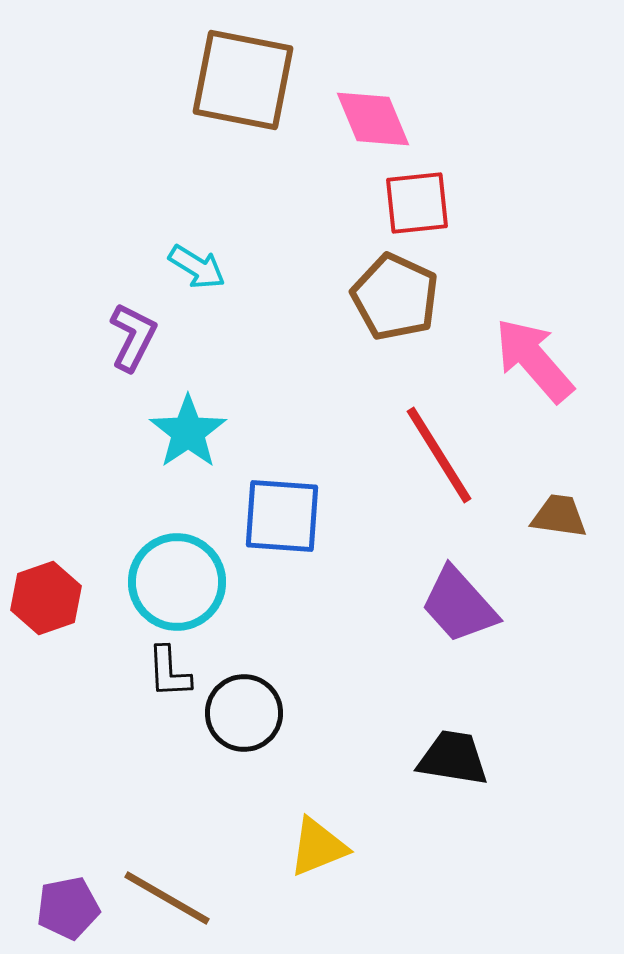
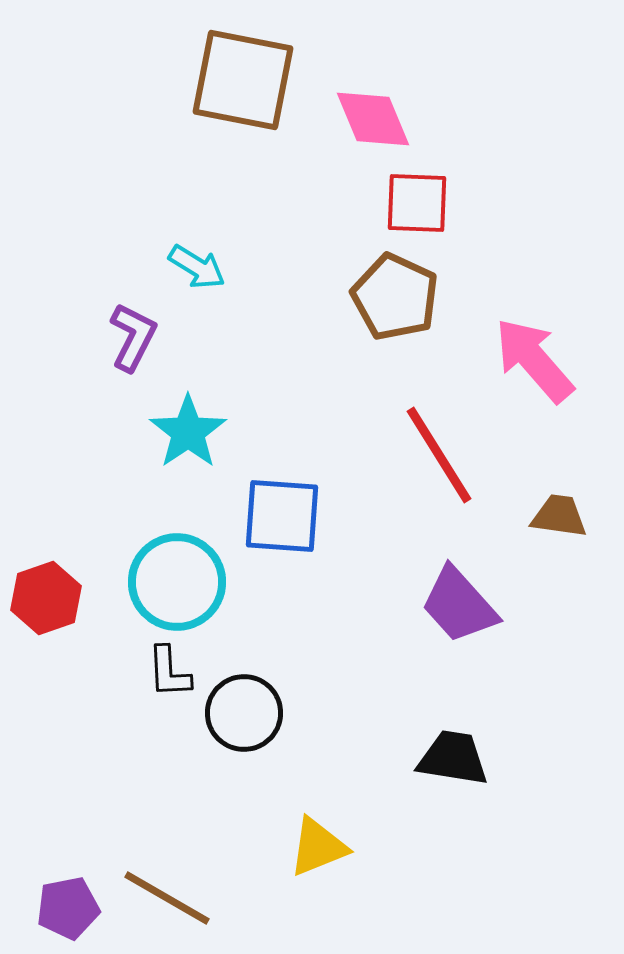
red square: rotated 8 degrees clockwise
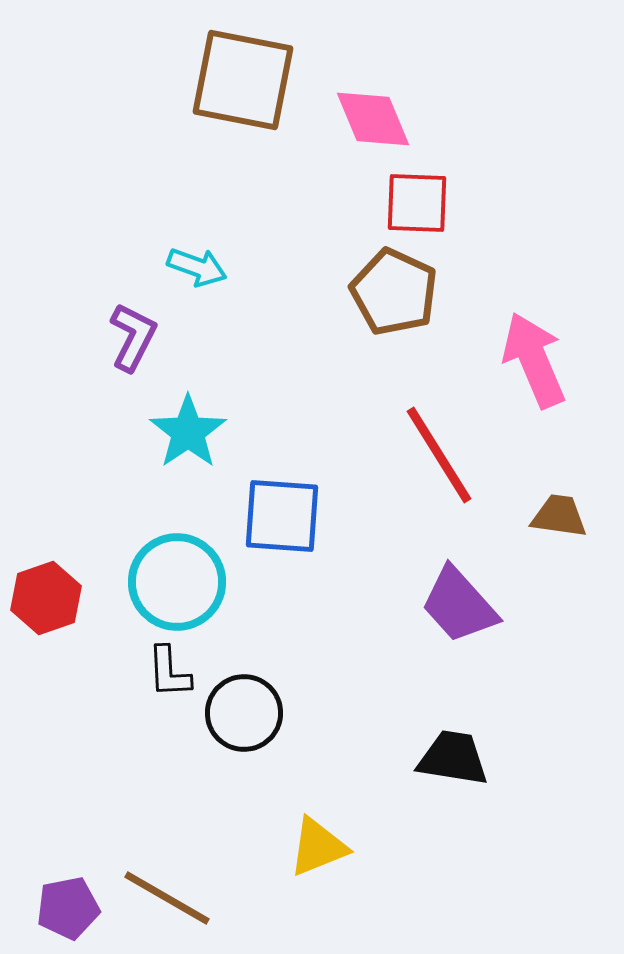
cyan arrow: rotated 12 degrees counterclockwise
brown pentagon: moved 1 px left, 5 px up
pink arrow: rotated 18 degrees clockwise
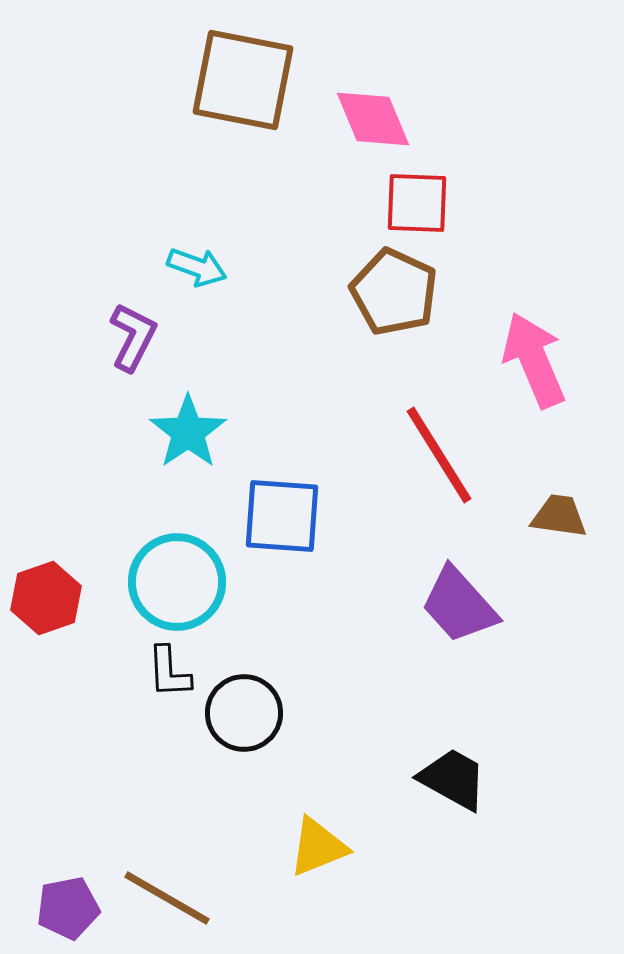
black trapezoid: moved 21 px down; rotated 20 degrees clockwise
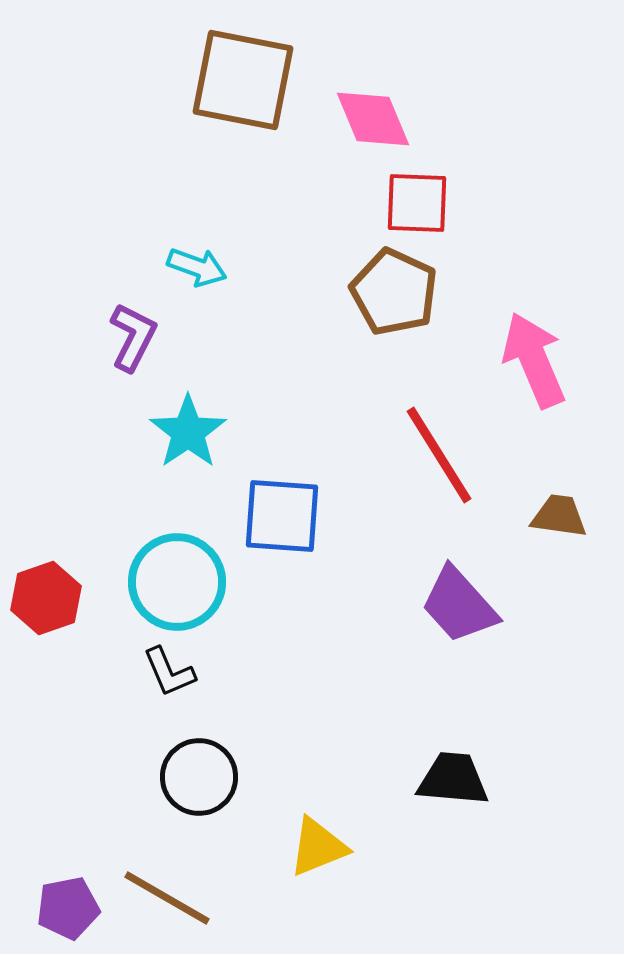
black L-shape: rotated 20 degrees counterclockwise
black circle: moved 45 px left, 64 px down
black trapezoid: rotated 24 degrees counterclockwise
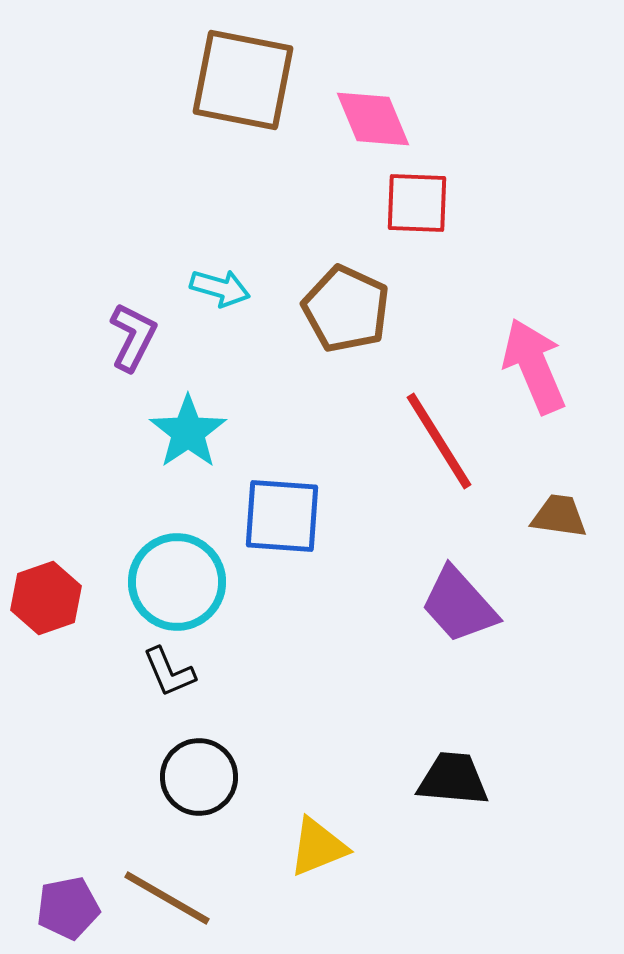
cyan arrow: moved 23 px right, 21 px down; rotated 4 degrees counterclockwise
brown pentagon: moved 48 px left, 17 px down
pink arrow: moved 6 px down
red line: moved 14 px up
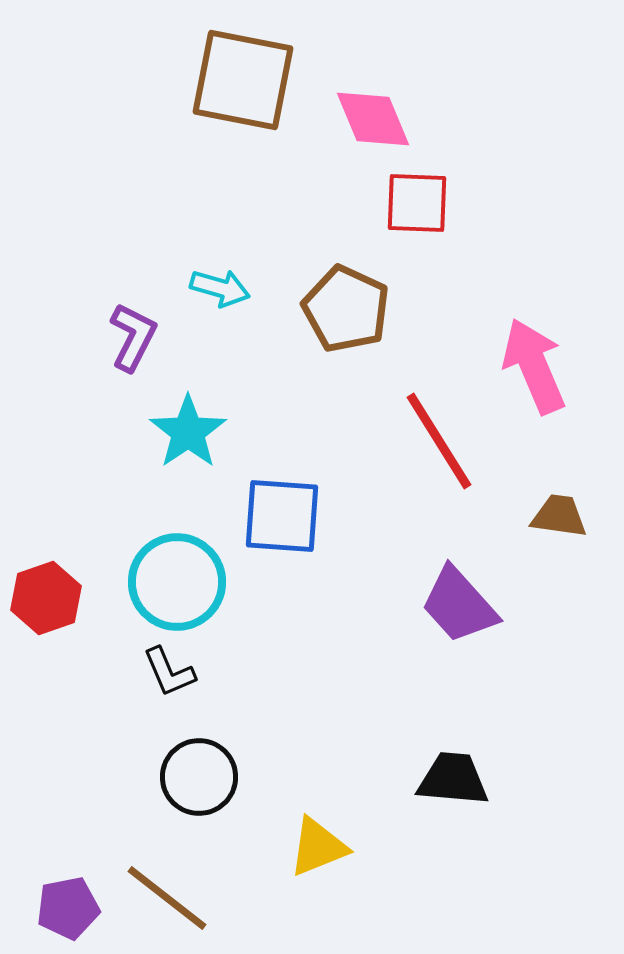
brown line: rotated 8 degrees clockwise
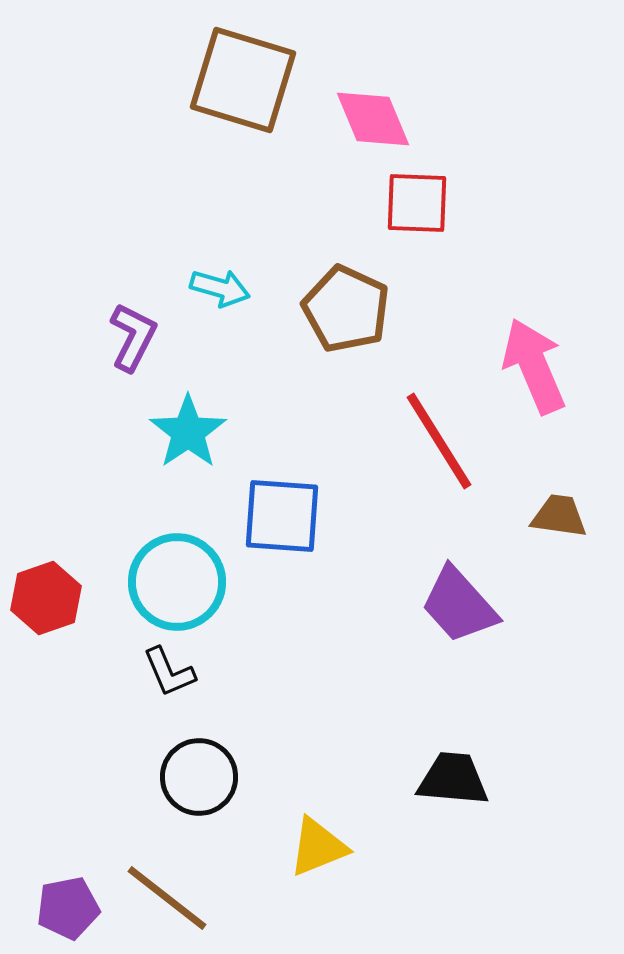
brown square: rotated 6 degrees clockwise
